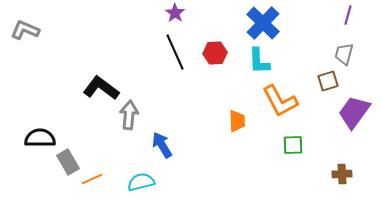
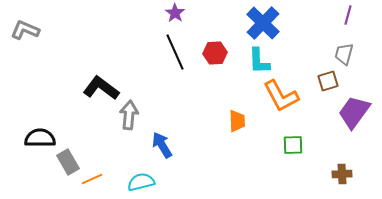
orange L-shape: moved 1 px right, 5 px up
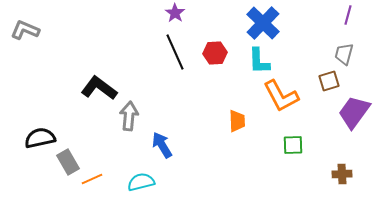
brown square: moved 1 px right
black L-shape: moved 2 px left
gray arrow: moved 1 px down
black semicircle: rotated 12 degrees counterclockwise
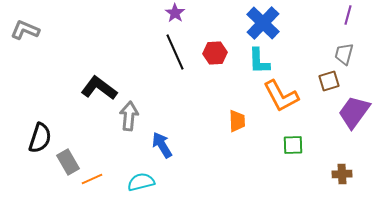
black semicircle: rotated 120 degrees clockwise
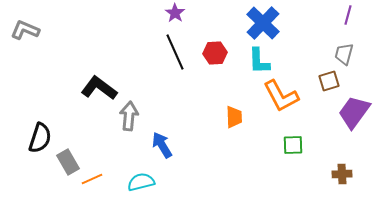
orange trapezoid: moved 3 px left, 4 px up
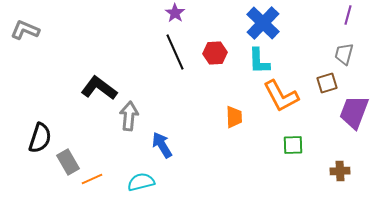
brown square: moved 2 px left, 2 px down
purple trapezoid: rotated 15 degrees counterclockwise
brown cross: moved 2 px left, 3 px up
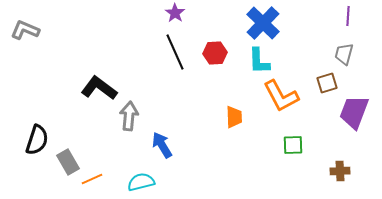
purple line: moved 1 px down; rotated 12 degrees counterclockwise
black semicircle: moved 3 px left, 2 px down
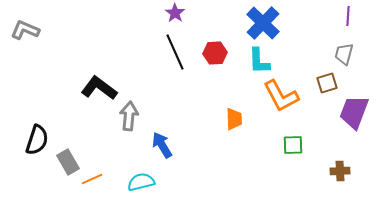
orange trapezoid: moved 2 px down
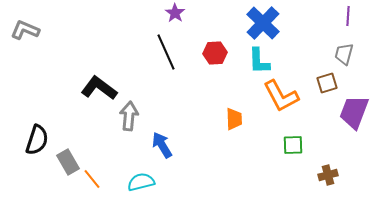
black line: moved 9 px left
brown cross: moved 12 px left, 4 px down; rotated 12 degrees counterclockwise
orange line: rotated 75 degrees clockwise
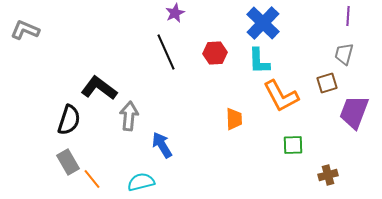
purple star: rotated 12 degrees clockwise
black semicircle: moved 32 px right, 20 px up
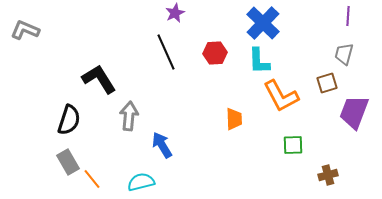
black L-shape: moved 9 px up; rotated 21 degrees clockwise
